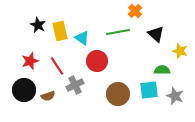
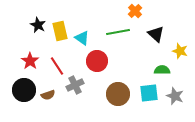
red star: rotated 18 degrees counterclockwise
cyan square: moved 3 px down
brown semicircle: moved 1 px up
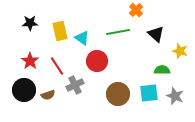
orange cross: moved 1 px right, 1 px up
black star: moved 8 px left, 2 px up; rotated 28 degrees counterclockwise
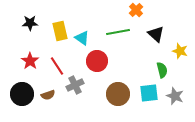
green semicircle: rotated 77 degrees clockwise
black circle: moved 2 px left, 4 px down
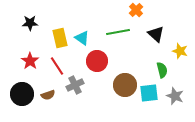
yellow rectangle: moved 7 px down
brown circle: moved 7 px right, 9 px up
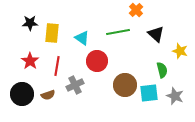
yellow rectangle: moved 8 px left, 5 px up; rotated 18 degrees clockwise
red line: rotated 42 degrees clockwise
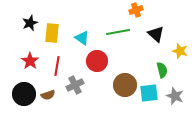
orange cross: rotated 24 degrees clockwise
black star: rotated 21 degrees counterclockwise
black circle: moved 2 px right
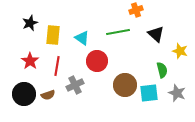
yellow rectangle: moved 1 px right, 2 px down
gray star: moved 2 px right, 3 px up
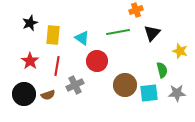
black triangle: moved 4 px left, 1 px up; rotated 30 degrees clockwise
gray star: rotated 24 degrees counterclockwise
